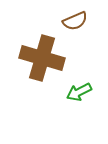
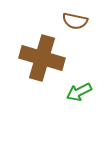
brown semicircle: rotated 35 degrees clockwise
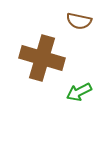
brown semicircle: moved 4 px right
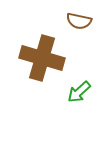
green arrow: rotated 15 degrees counterclockwise
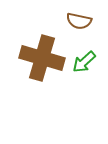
green arrow: moved 5 px right, 30 px up
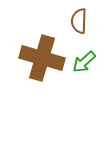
brown semicircle: rotated 80 degrees clockwise
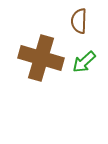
brown cross: moved 1 px left
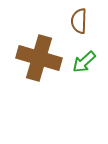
brown cross: moved 2 px left
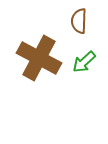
brown cross: rotated 12 degrees clockwise
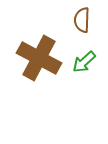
brown semicircle: moved 3 px right, 1 px up
